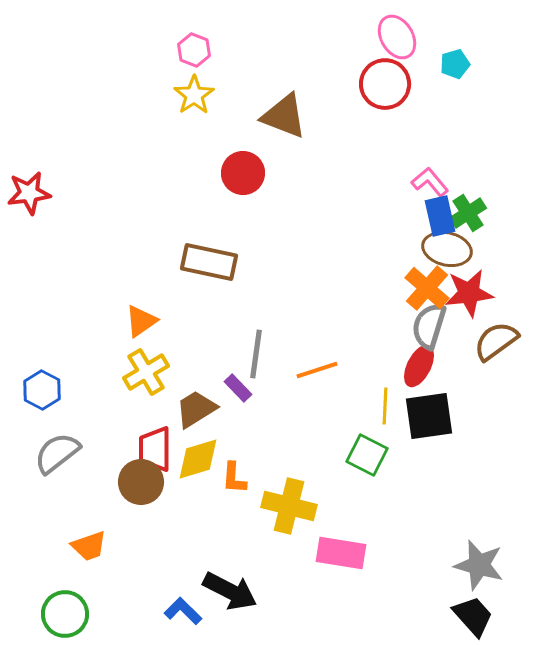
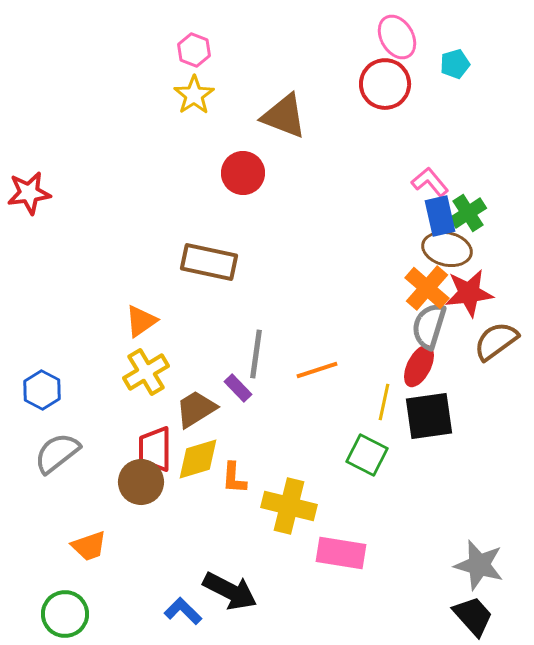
yellow line at (385, 406): moved 1 px left, 4 px up; rotated 9 degrees clockwise
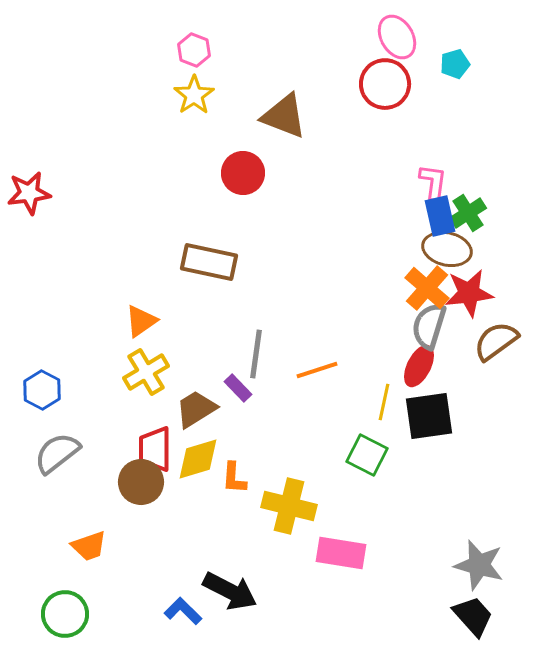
pink L-shape at (430, 182): moved 3 px right; rotated 48 degrees clockwise
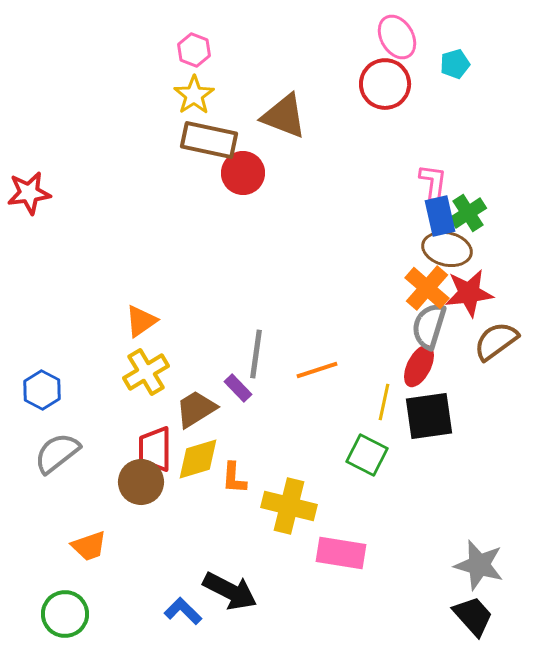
brown rectangle at (209, 262): moved 122 px up
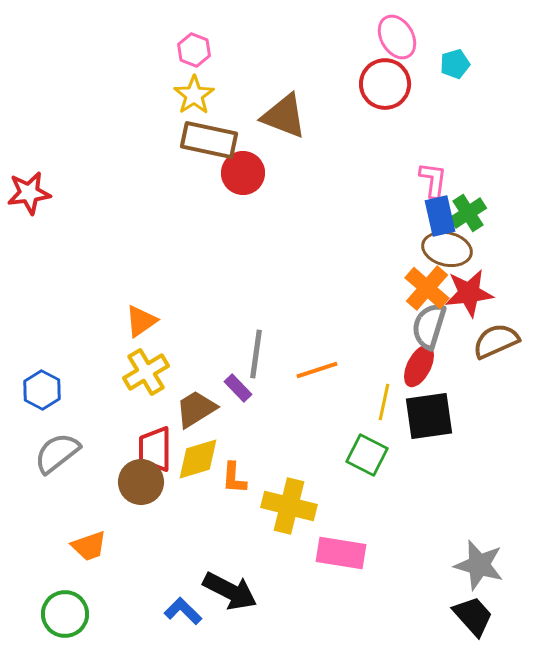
pink L-shape at (433, 182): moved 2 px up
brown semicircle at (496, 341): rotated 12 degrees clockwise
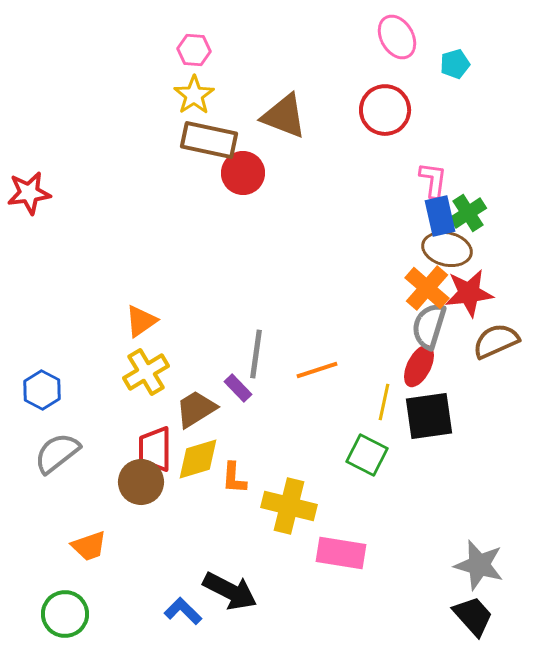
pink hexagon at (194, 50): rotated 16 degrees counterclockwise
red circle at (385, 84): moved 26 px down
